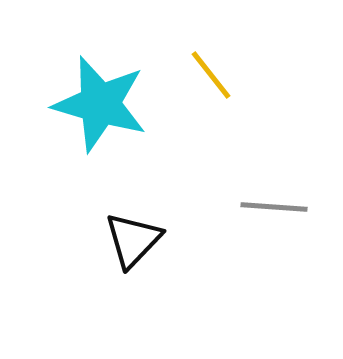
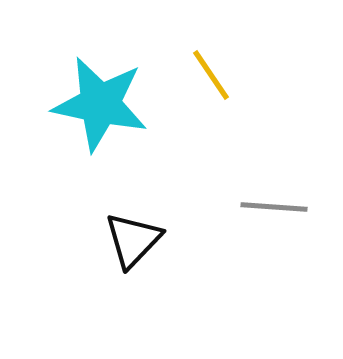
yellow line: rotated 4 degrees clockwise
cyan star: rotated 4 degrees counterclockwise
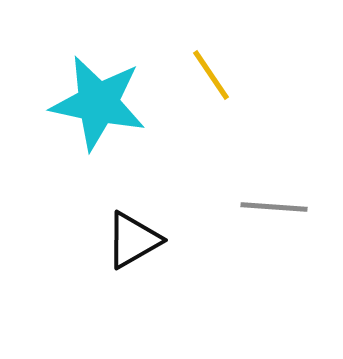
cyan star: moved 2 px left, 1 px up
black triangle: rotated 16 degrees clockwise
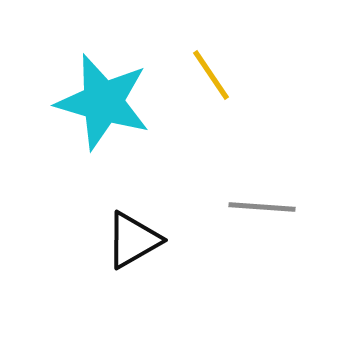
cyan star: moved 5 px right, 1 px up; rotated 4 degrees clockwise
gray line: moved 12 px left
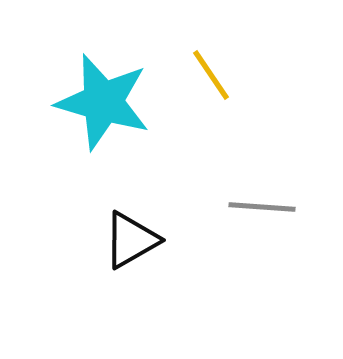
black triangle: moved 2 px left
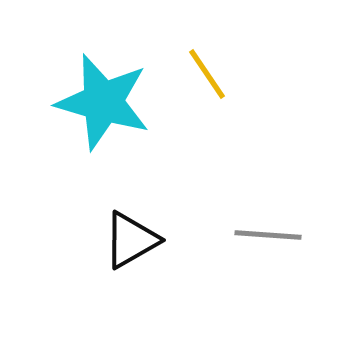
yellow line: moved 4 px left, 1 px up
gray line: moved 6 px right, 28 px down
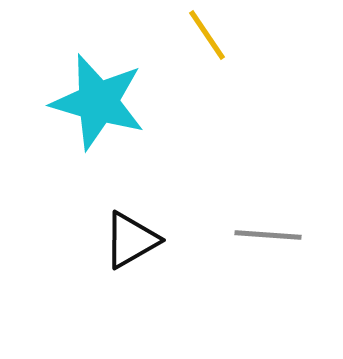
yellow line: moved 39 px up
cyan star: moved 5 px left
